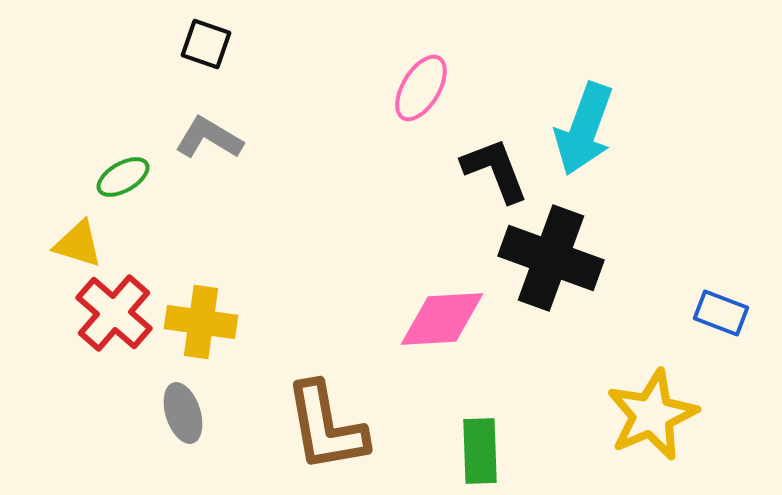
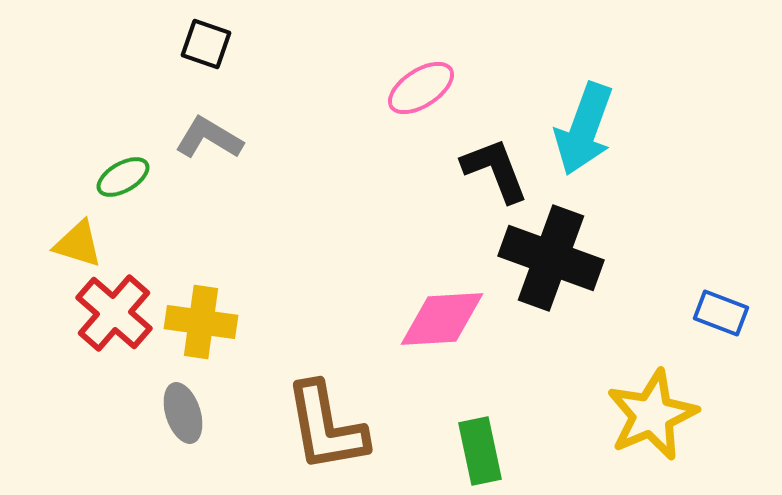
pink ellipse: rotated 26 degrees clockwise
green rectangle: rotated 10 degrees counterclockwise
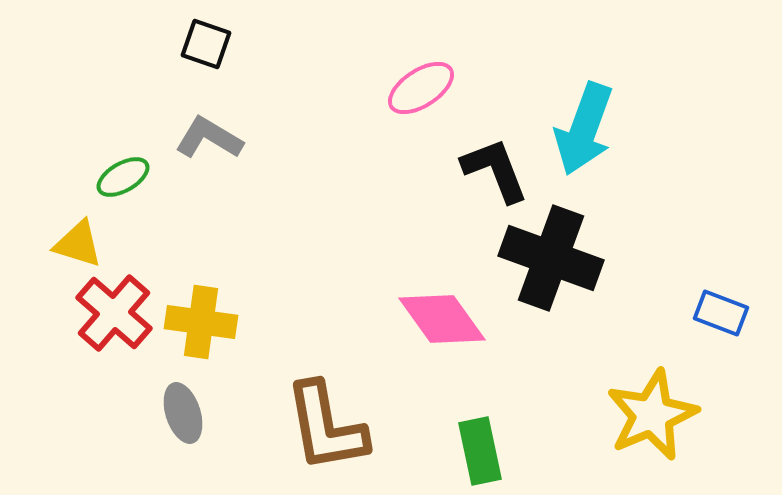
pink diamond: rotated 58 degrees clockwise
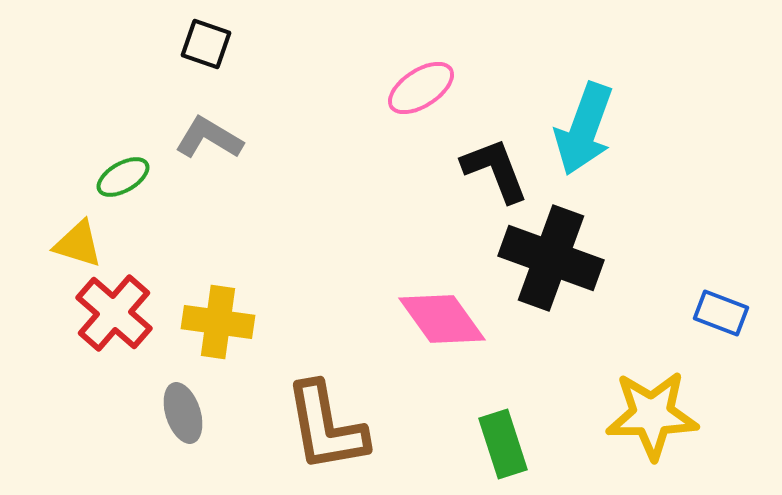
yellow cross: moved 17 px right
yellow star: rotated 22 degrees clockwise
green rectangle: moved 23 px right, 7 px up; rotated 6 degrees counterclockwise
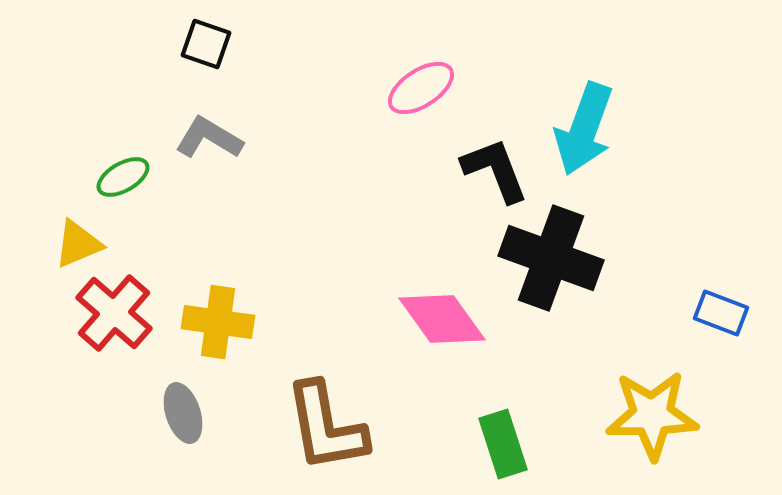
yellow triangle: rotated 40 degrees counterclockwise
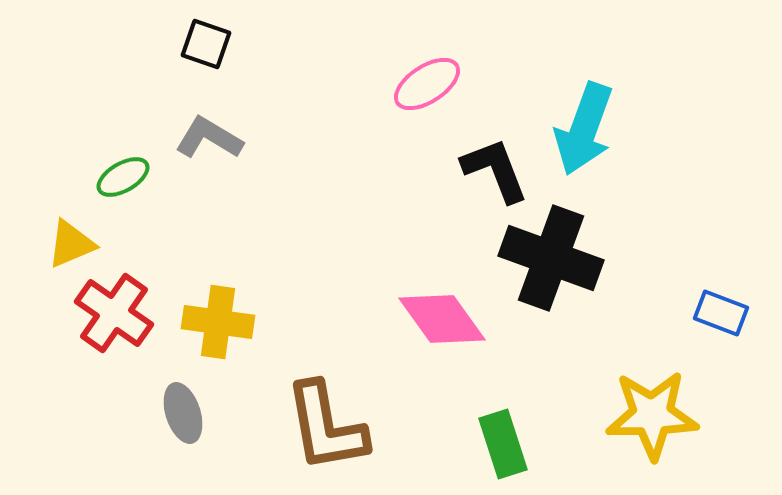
pink ellipse: moved 6 px right, 4 px up
yellow triangle: moved 7 px left
red cross: rotated 6 degrees counterclockwise
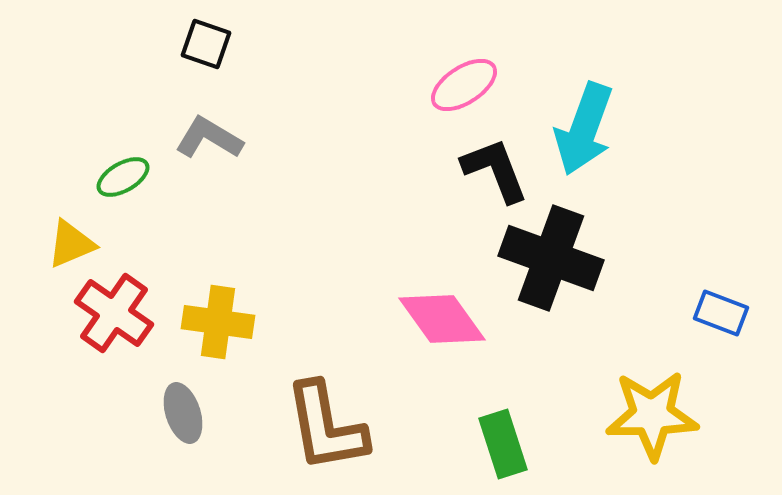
pink ellipse: moved 37 px right, 1 px down
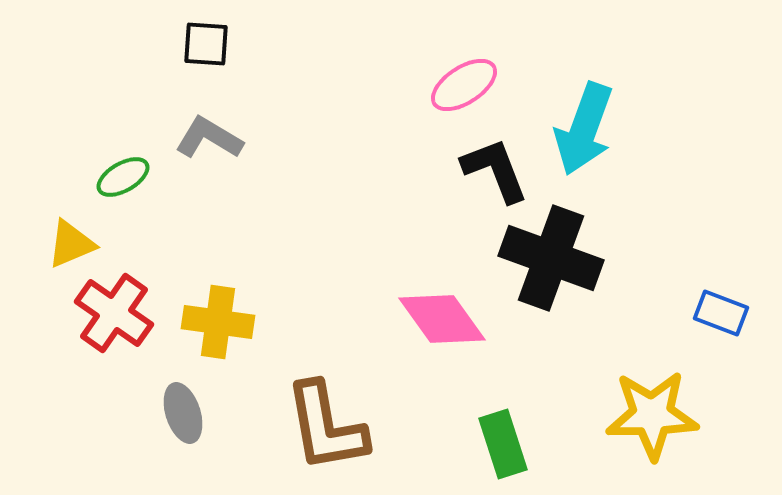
black square: rotated 15 degrees counterclockwise
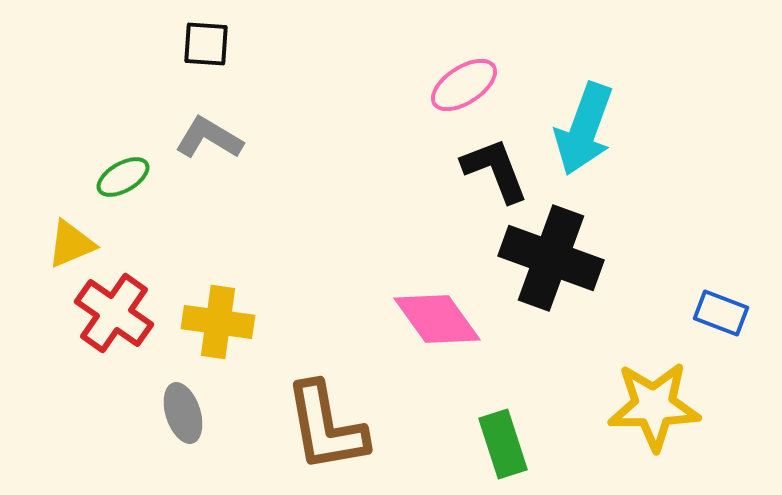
pink diamond: moved 5 px left
yellow star: moved 2 px right, 9 px up
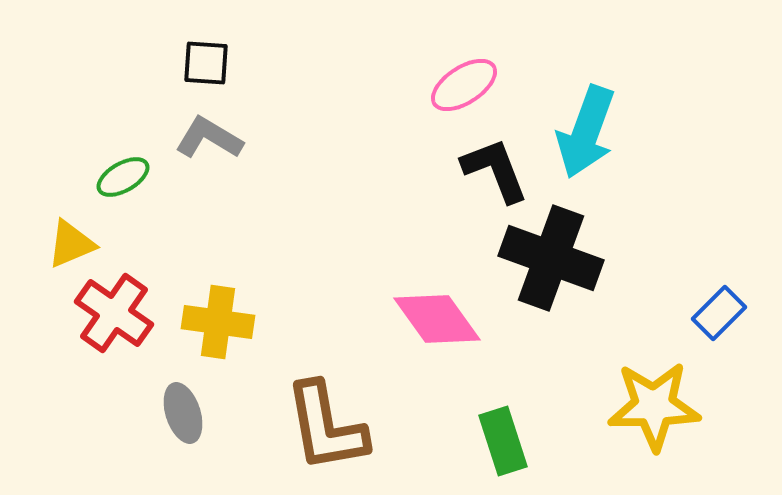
black square: moved 19 px down
cyan arrow: moved 2 px right, 3 px down
blue rectangle: moved 2 px left; rotated 66 degrees counterclockwise
green rectangle: moved 3 px up
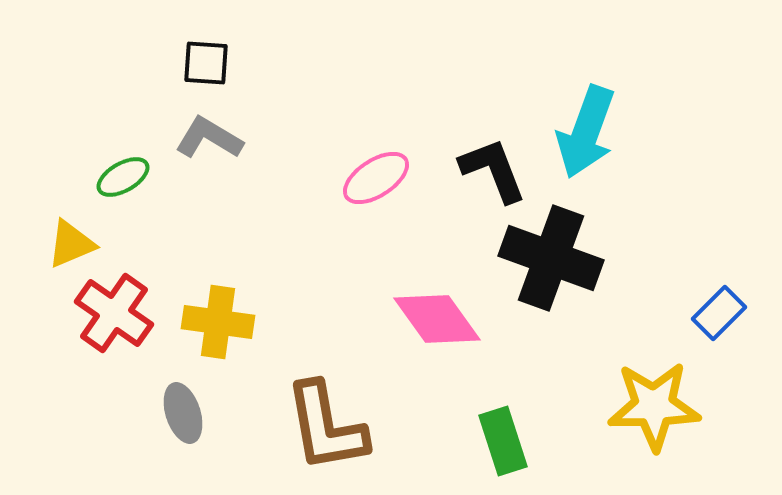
pink ellipse: moved 88 px left, 93 px down
black L-shape: moved 2 px left
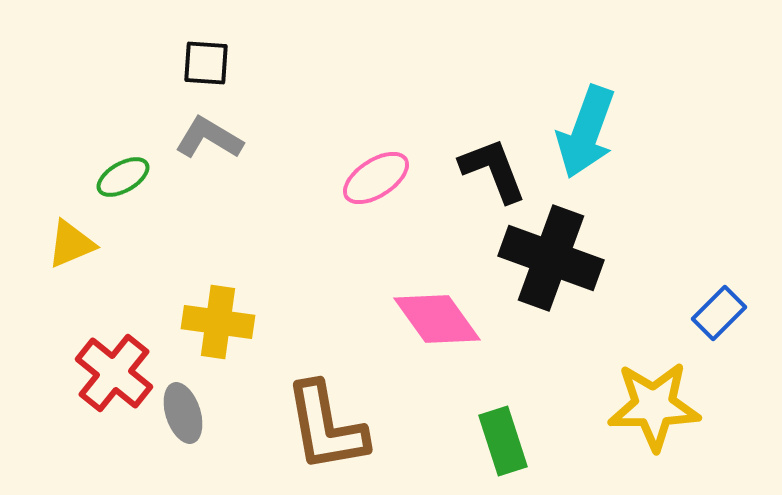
red cross: moved 60 px down; rotated 4 degrees clockwise
